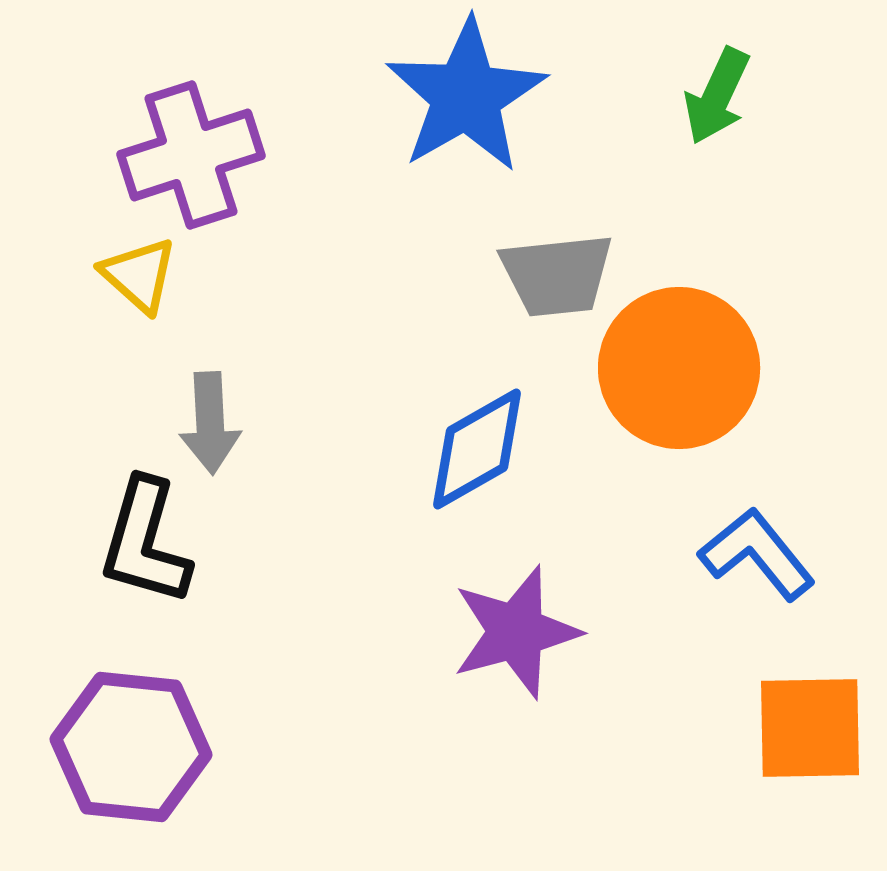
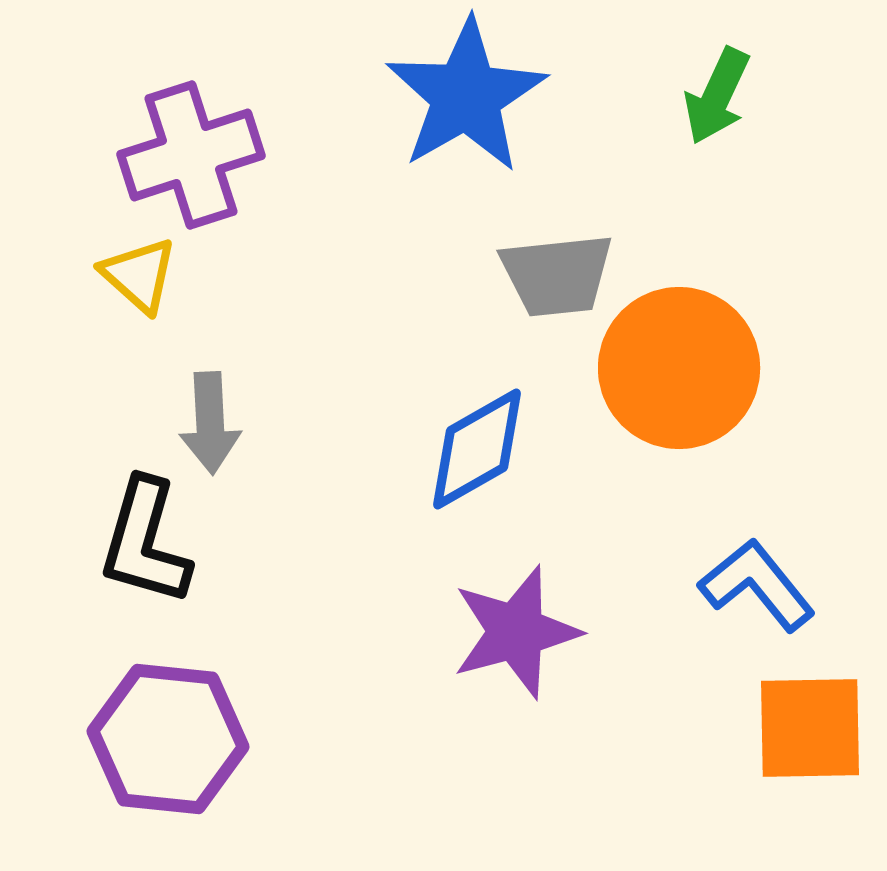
blue L-shape: moved 31 px down
purple hexagon: moved 37 px right, 8 px up
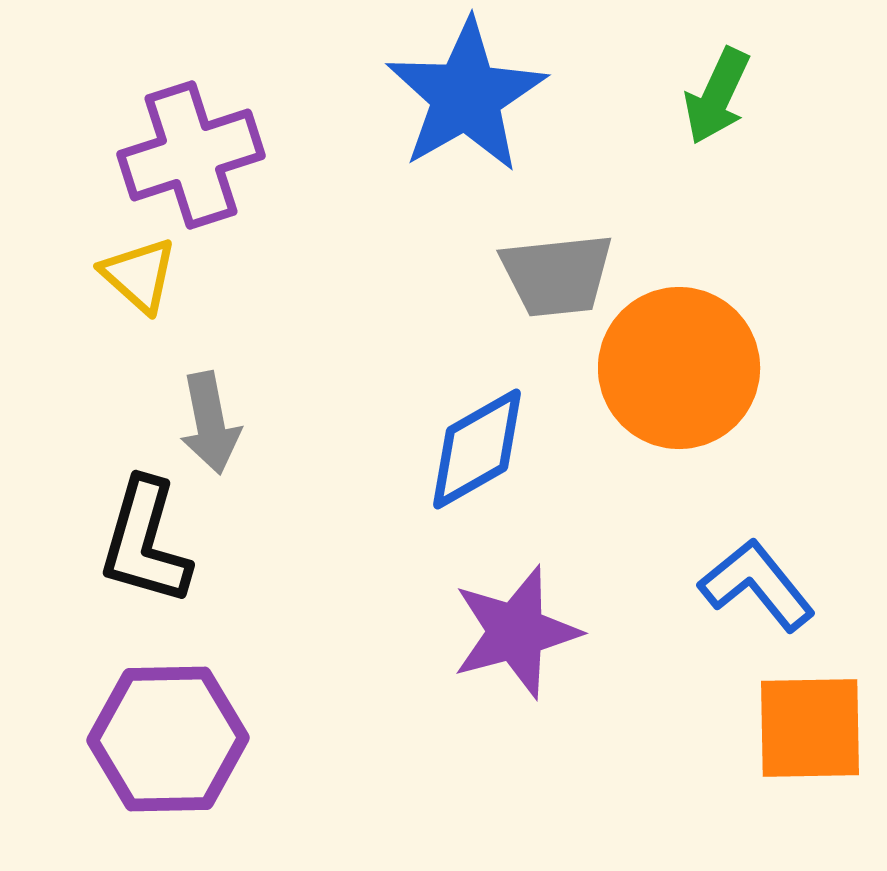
gray arrow: rotated 8 degrees counterclockwise
purple hexagon: rotated 7 degrees counterclockwise
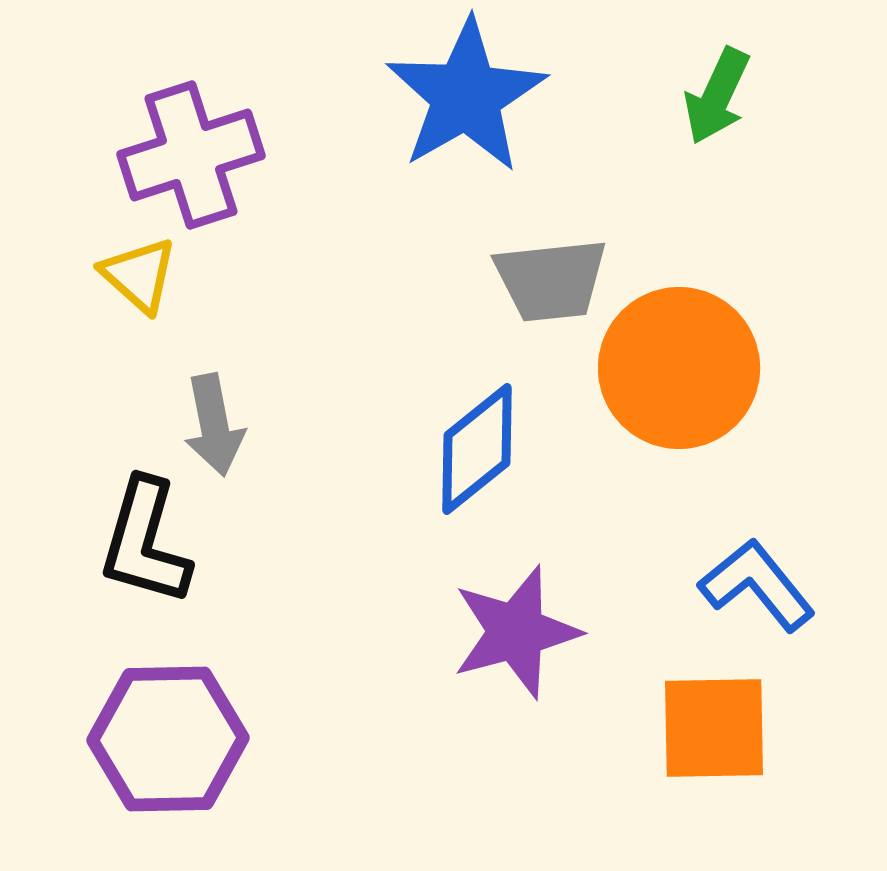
gray trapezoid: moved 6 px left, 5 px down
gray arrow: moved 4 px right, 2 px down
blue diamond: rotated 9 degrees counterclockwise
orange square: moved 96 px left
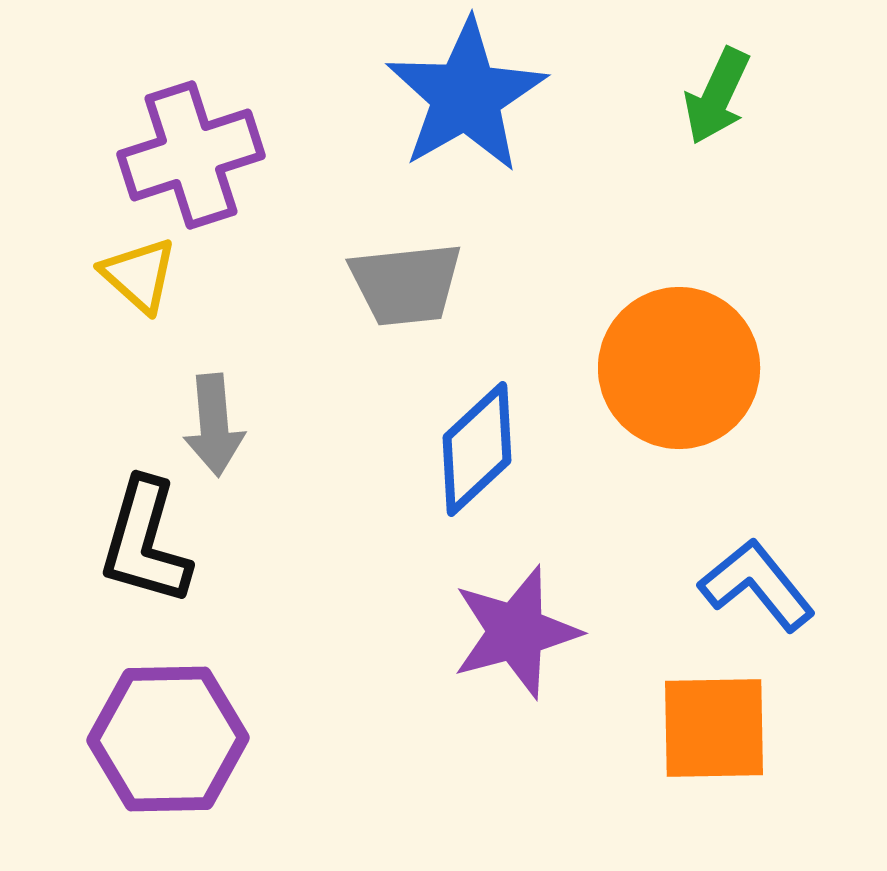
gray trapezoid: moved 145 px left, 4 px down
gray arrow: rotated 6 degrees clockwise
blue diamond: rotated 4 degrees counterclockwise
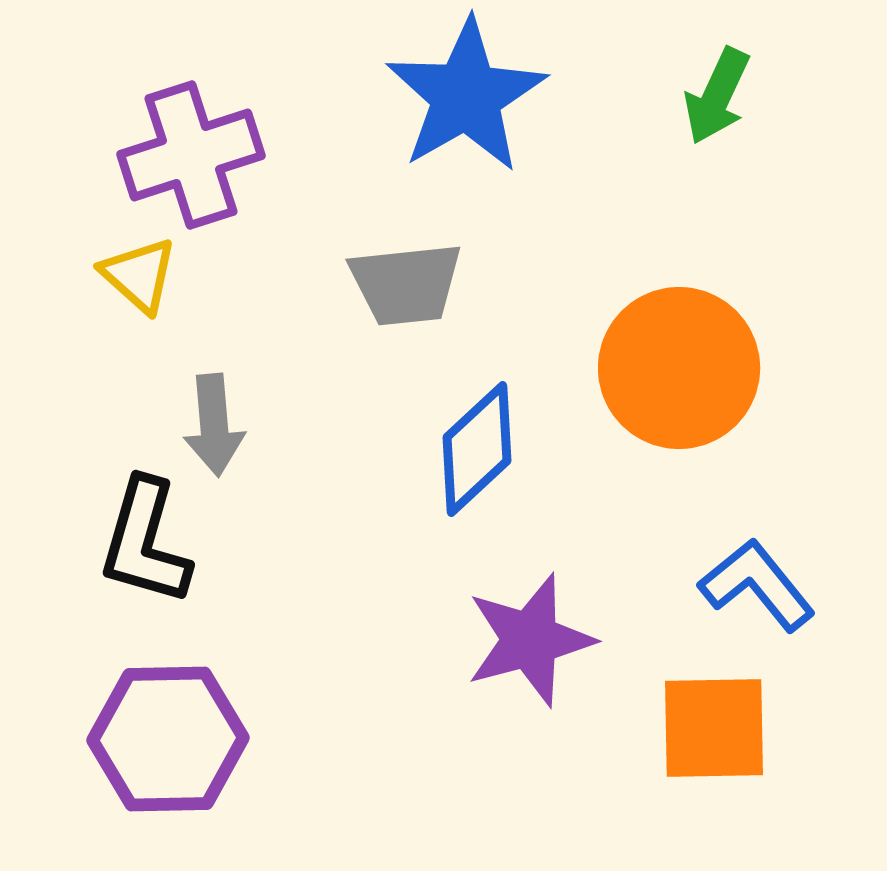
purple star: moved 14 px right, 8 px down
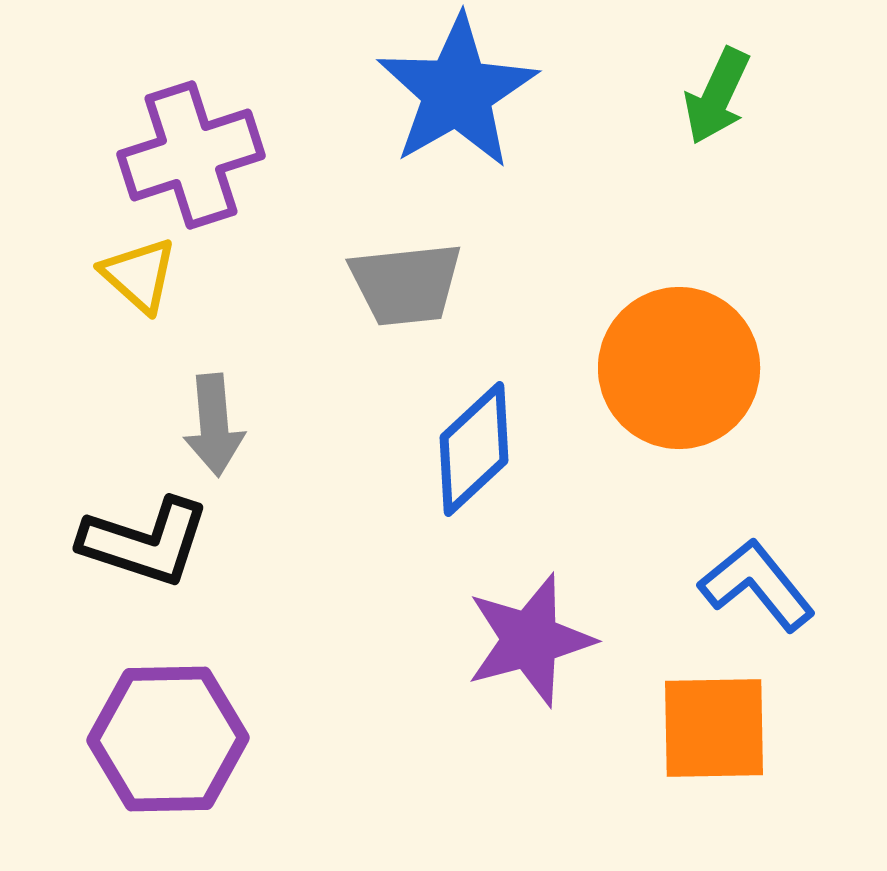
blue star: moved 9 px left, 4 px up
blue diamond: moved 3 px left
black L-shape: rotated 88 degrees counterclockwise
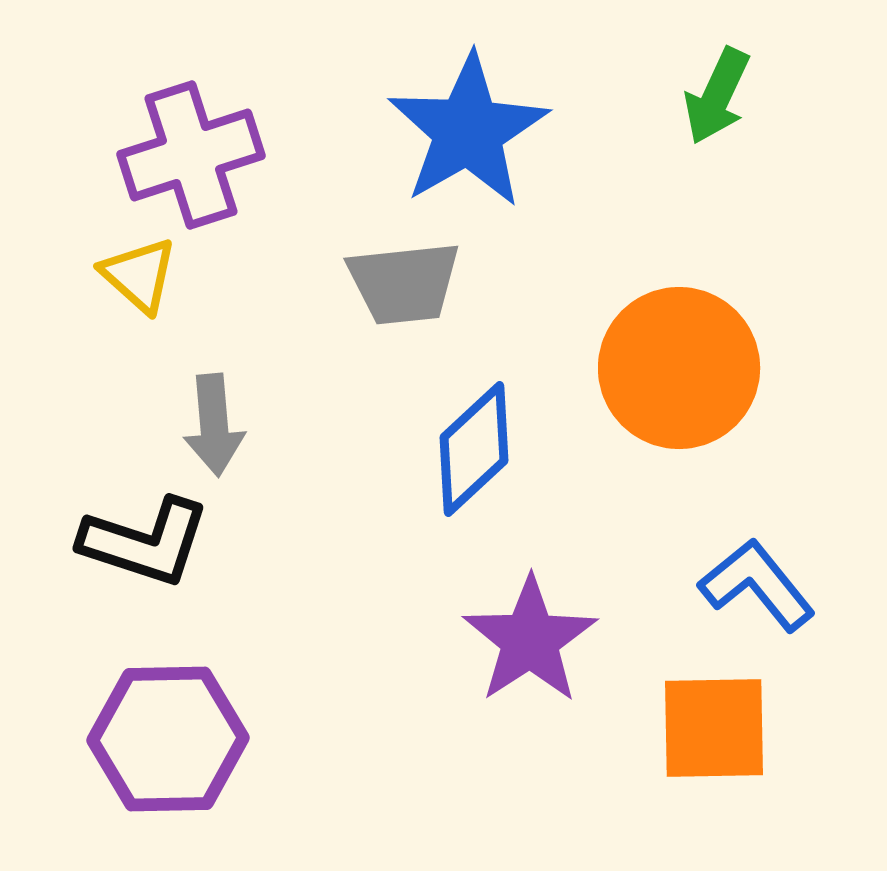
blue star: moved 11 px right, 39 px down
gray trapezoid: moved 2 px left, 1 px up
purple star: rotated 18 degrees counterclockwise
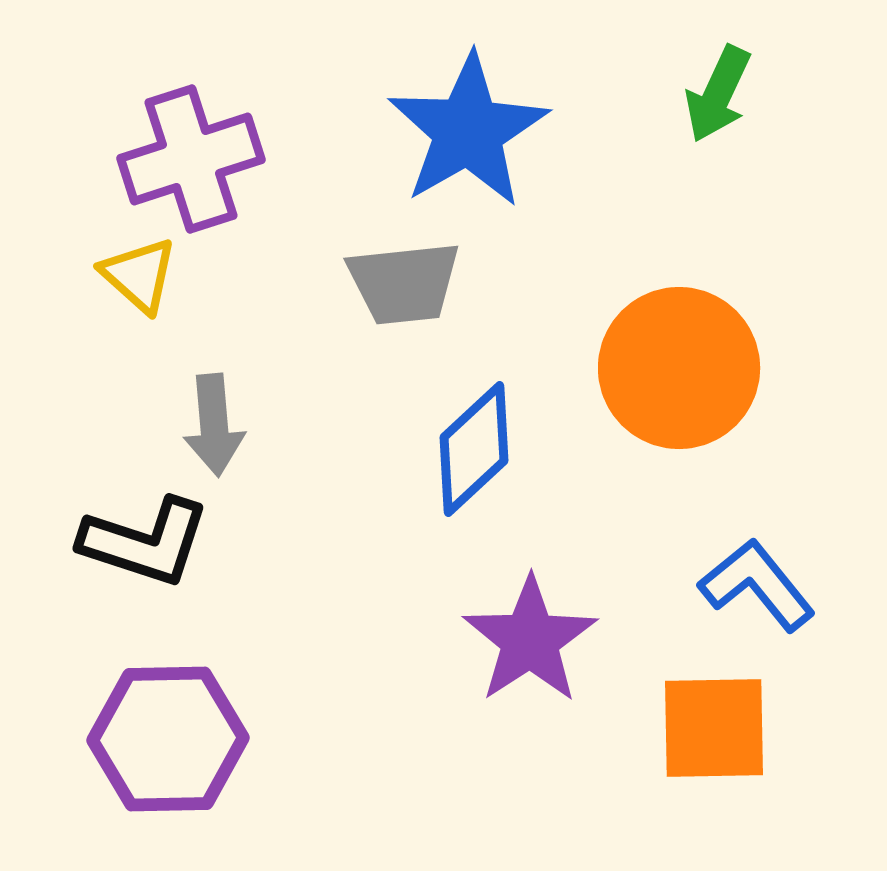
green arrow: moved 1 px right, 2 px up
purple cross: moved 4 px down
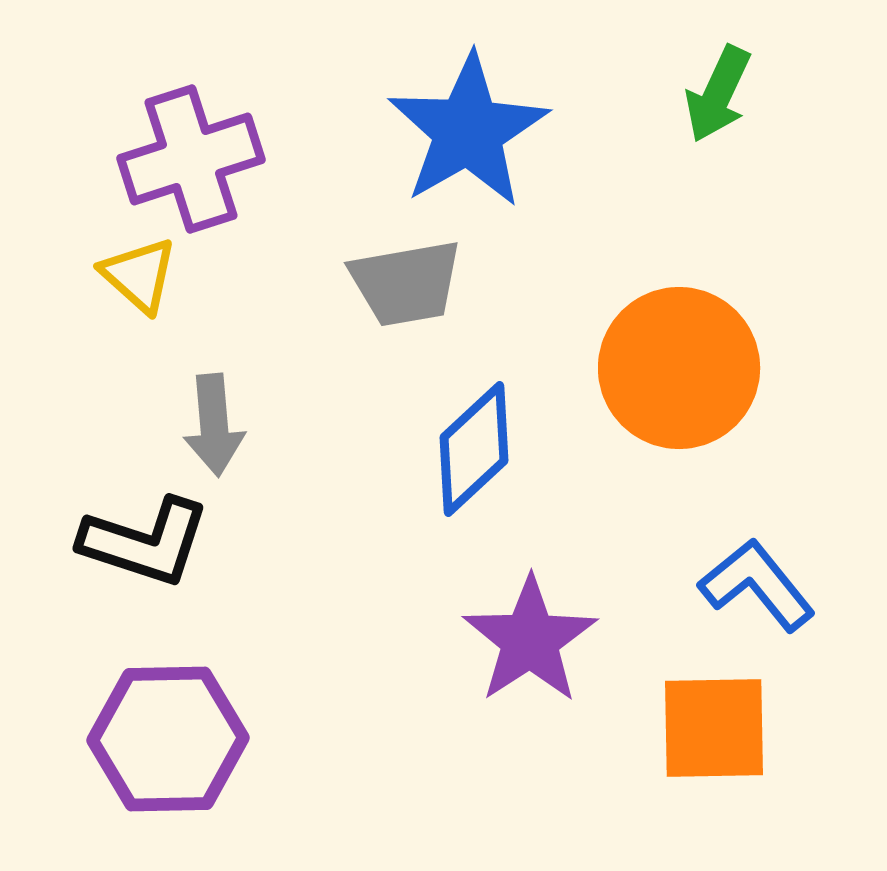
gray trapezoid: moved 2 px right; rotated 4 degrees counterclockwise
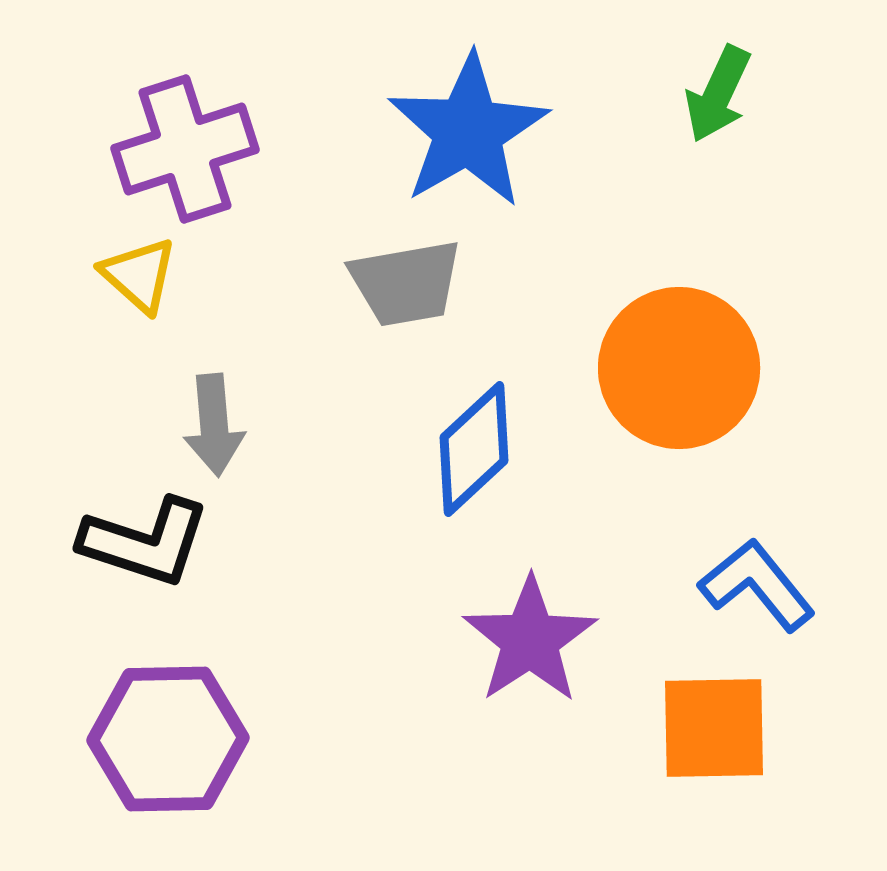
purple cross: moved 6 px left, 10 px up
